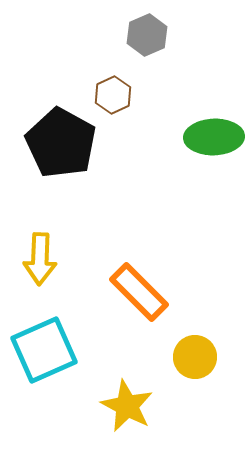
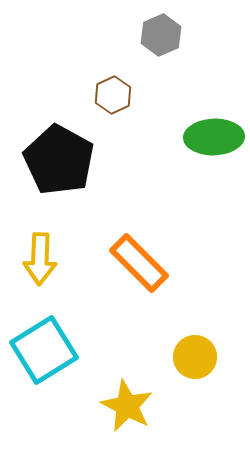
gray hexagon: moved 14 px right
black pentagon: moved 2 px left, 17 px down
orange rectangle: moved 29 px up
cyan square: rotated 8 degrees counterclockwise
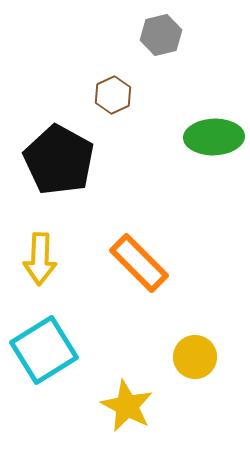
gray hexagon: rotated 9 degrees clockwise
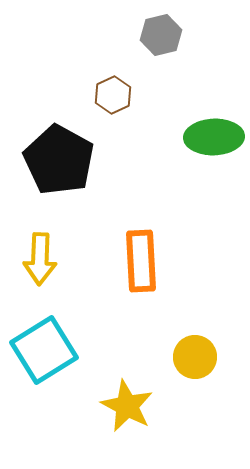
orange rectangle: moved 2 px right, 2 px up; rotated 42 degrees clockwise
